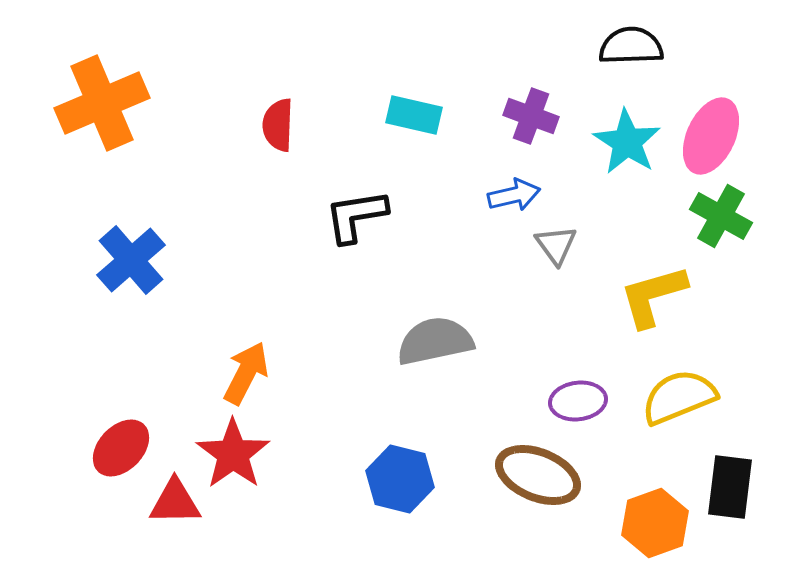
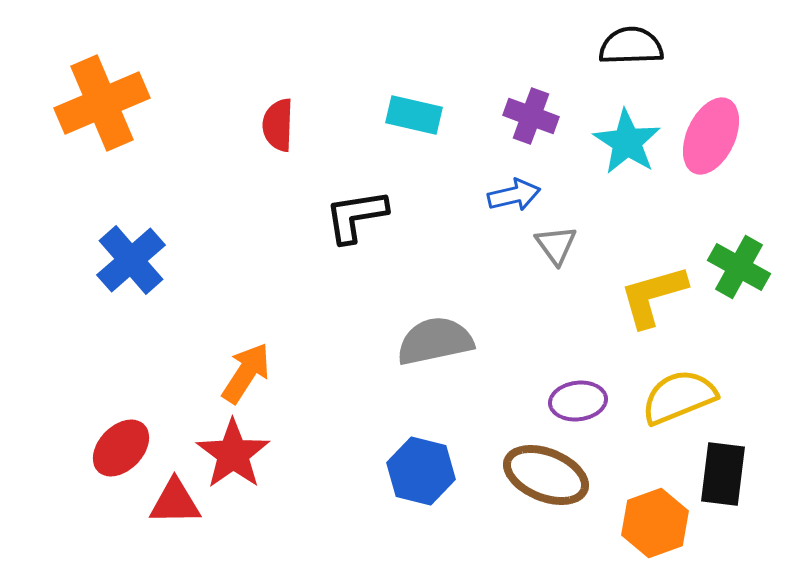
green cross: moved 18 px right, 51 px down
orange arrow: rotated 6 degrees clockwise
brown ellipse: moved 8 px right
blue hexagon: moved 21 px right, 8 px up
black rectangle: moved 7 px left, 13 px up
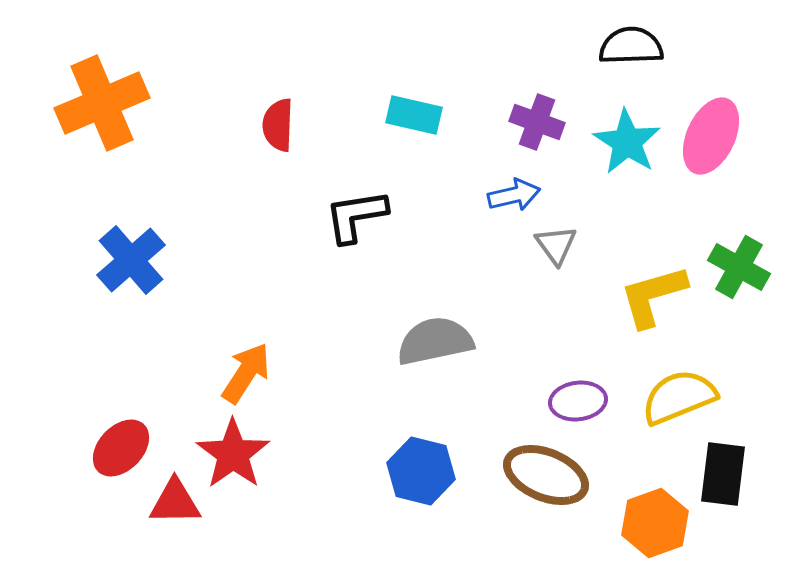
purple cross: moved 6 px right, 6 px down
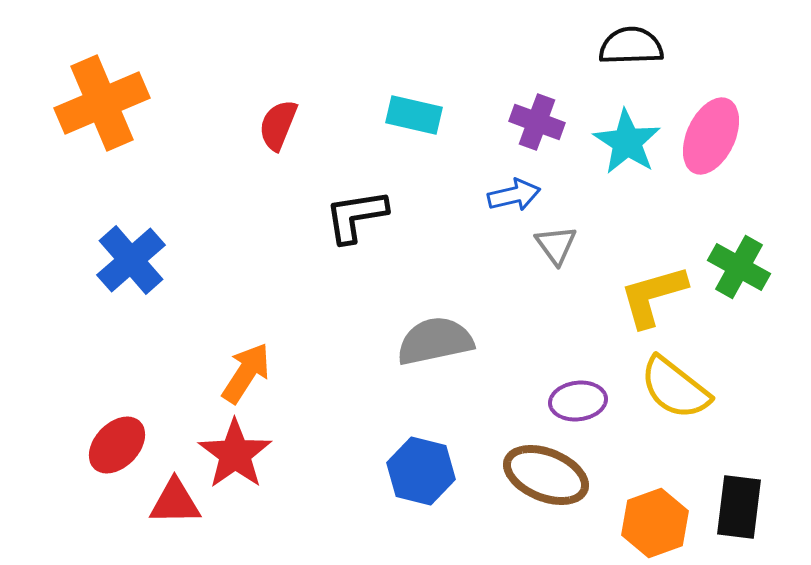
red semicircle: rotated 20 degrees clockwise
yellow semicircle: moved 4 px left, 9 px up; rotated 120 degrees counterclockwise
red ellipse: moved 4 px left, 3 px up
red star: moved 2 px right
black rectangle: moved 16 px right, 33 px down
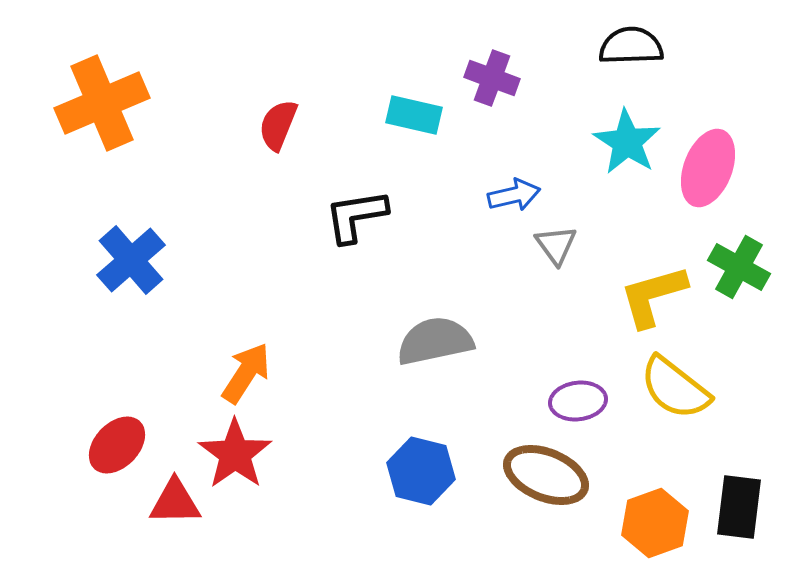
purple cross: moved 45 px left, 44 px up
pink ellipse: moved 3 px left, 32 px down; rotated 4 degrees counterclockwise
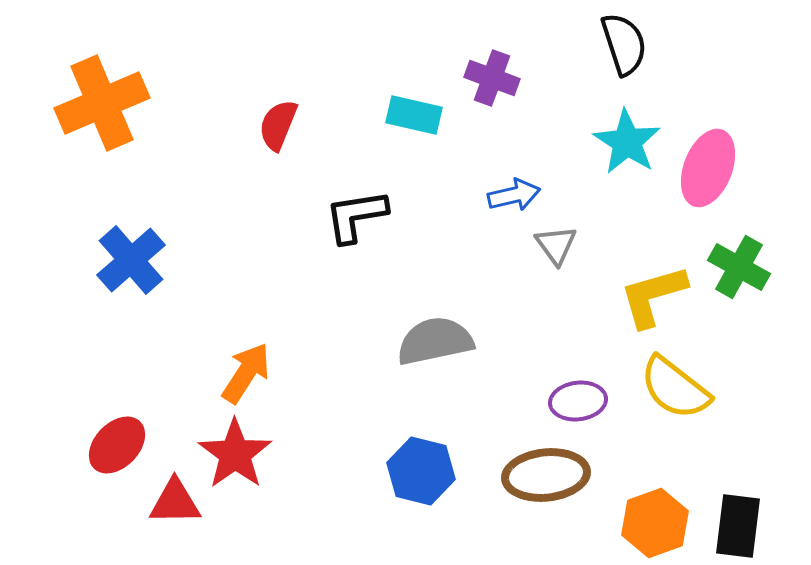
black semicircle: moved 7 px left, 2 px up; rotated 74 degrees clockwise
brown ellipse: rotated 28 degrees counterclockwise
black rectangle: moved 1 px left, 19 px down
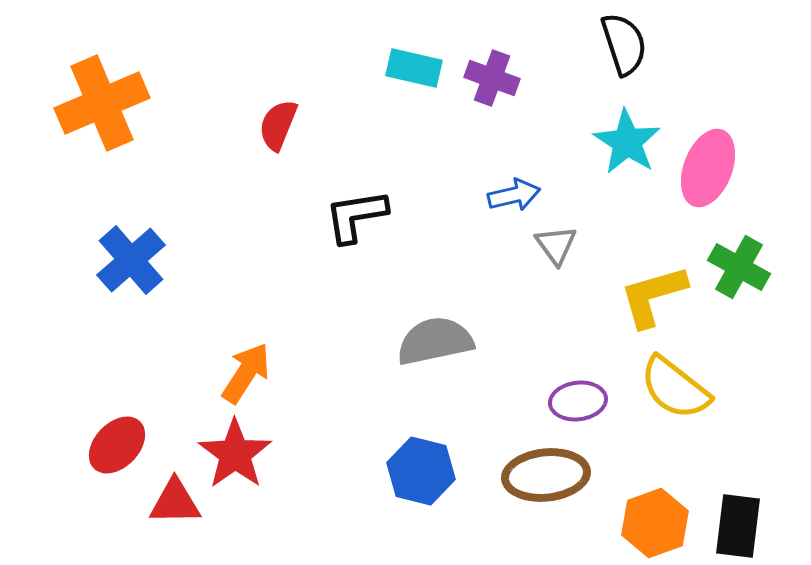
cyan rectangle: moved 47 px up
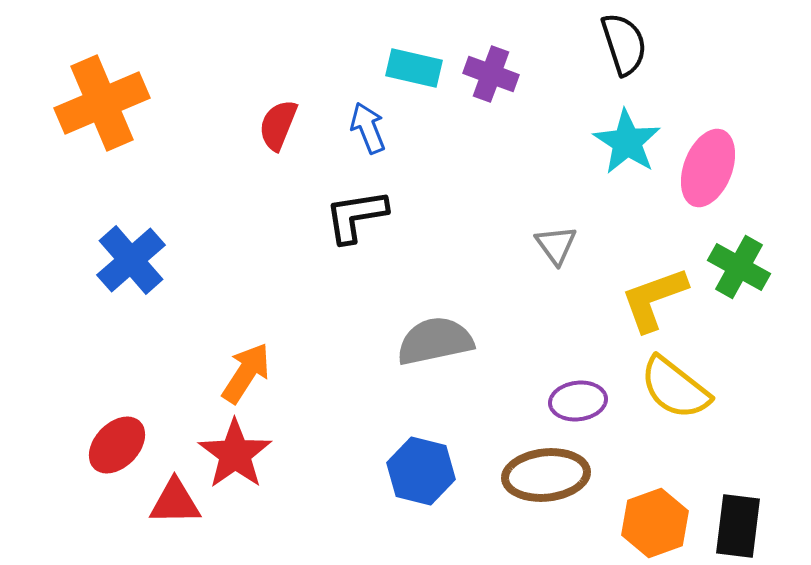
purple cross: moved 1 px left, 4 px up
blue arrow: moved 146 px left, 67 px up; rotated 99 degrees counterclockwise
yellow L-shape: moved 1 px right, 3 px down; rotated 4 degrees counterclockwise
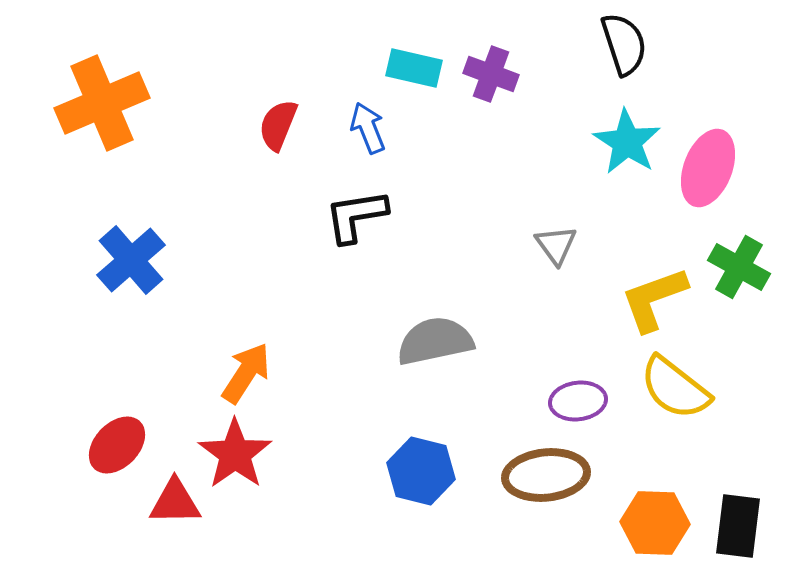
orange hexagon: rotated 22 degrees clockwise
